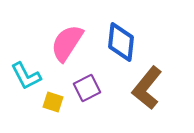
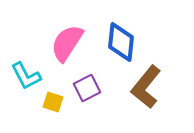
brown L-shape: moved 1 px left, 1 px up
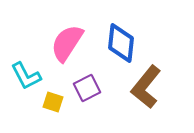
blue diamond: moved 1 px down
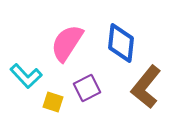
cyan L-shape: rotated 16 degrees counterclockwise
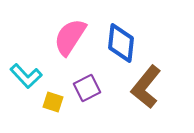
pink semicircle: moved 3 px right, 6 px up
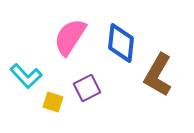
brown L-shape: moved 12 px right, 12 px up; rotated 9 degrees counterclockwise
